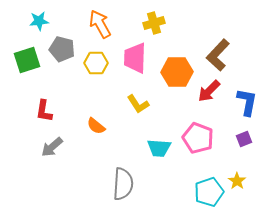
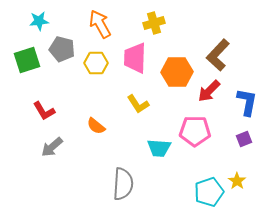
red L-shape: rotated 40 degrees counterclockwise
pink pentagon: moved 3 px left, 7 px up; rotated 20 degrees counterclockwise
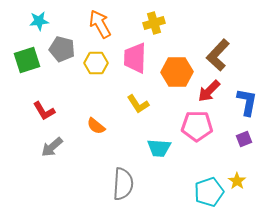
pink pentagon: moved 2 px right, 5 px up
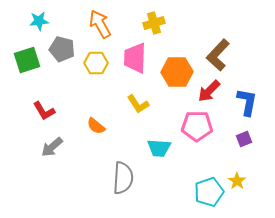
gray semicircle: moved 6 px up
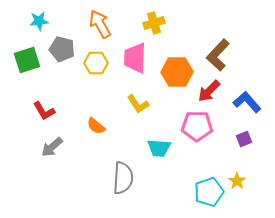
blue L-shape: rotated 52 degrees counterclockwise
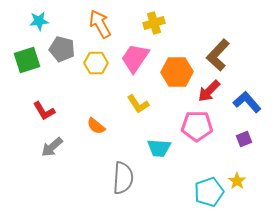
pink trapezoid: rotated 32 degrees clockwise
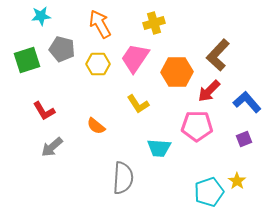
cyan star: moved 2 px right, 5 px up
yellow hexagon: moved 2 px right, 1 px down
